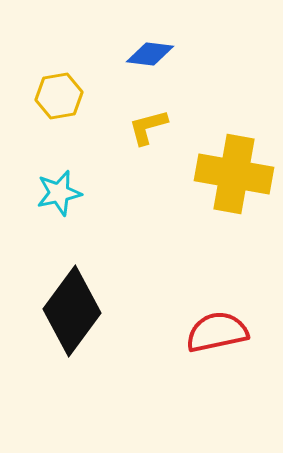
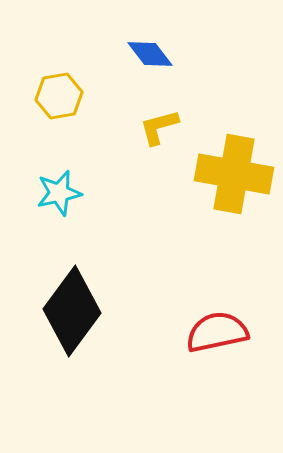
blue diamond: rotated 45 degrees clockwise
yellow L-shape: moved 11 px right
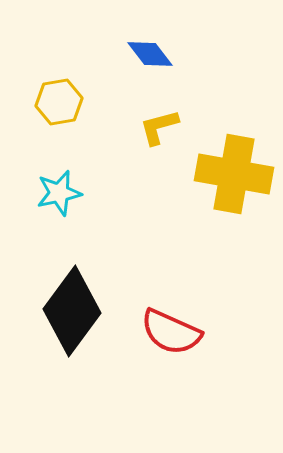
yellow hexagon: moved 6 px down
red semicircle: moved 46 px left; rotated 144 degrees counterclockwise
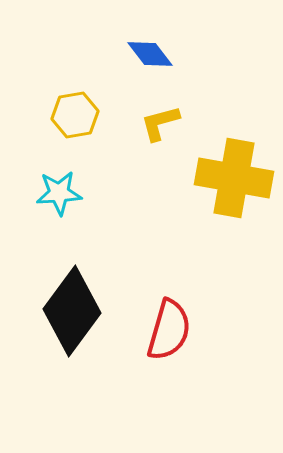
yellow hexagon: moved 16 px right, 13 px down
yellow L-shape: moved 1 px right, 4 px up
yellow cross: moved 4 px down
cyan star: rotated 9 degrees clockwise
red semicircle: moved 2 px left, 2 px up; rotated 98 degrees counterclockwise
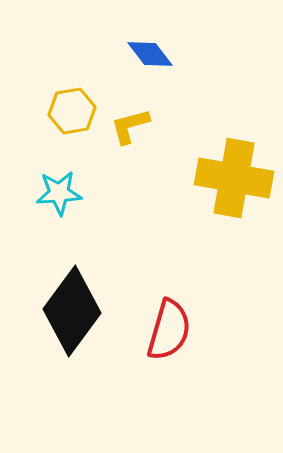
yellow hexagon: moved 3 px left, 4 px up
yellow L-shape: moved 30 px left, 3 px down
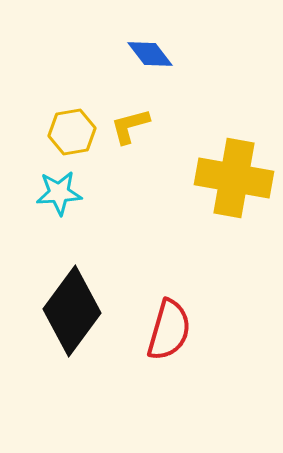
yellow hexagon: moved 21 px down
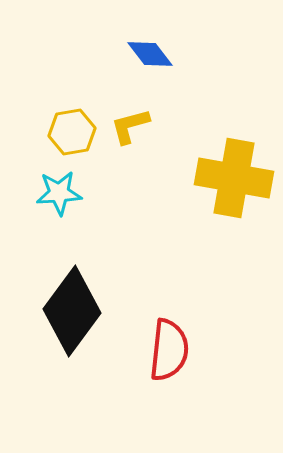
red semicircle: moved 20 px down; rotated 10 degrees counterclockwise
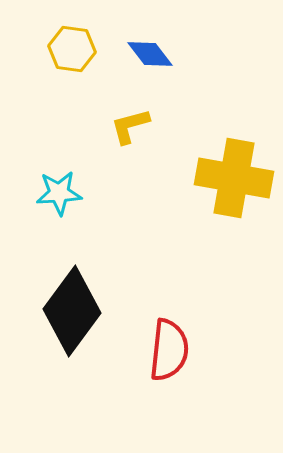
yellow hexagon: moved 83 px up; rotated 18 degrees clockwise
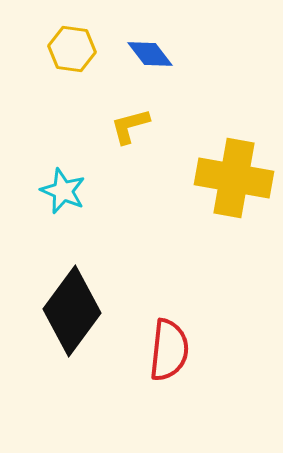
cyan star: moved 4 px right, 2 px up; rotated 27 degrees clockwise
